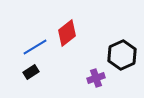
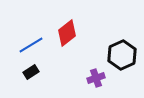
blue line: moved 4 px left, 2 px up
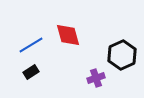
red diamond: moved 1 px right, 2 px down; rotated 68 degrees counterclockwise
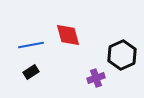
blue line: rotated 20 degrees clockwise
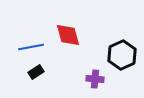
blue line: moved 2 px down
black rectangle: moved 5 px right
purple cross: moved 1 px left, 1 px down; rotated 24 degrees clockwise
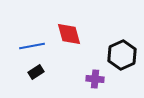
red diamond: moved 1 px right, 1 px up
blue line: moved 1 px right, 1 px up
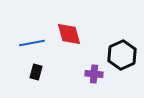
blue line: moved 3 px up
black rectangle: rotated 42 degrees counterclockwise
purple cross: moved 1 px left, 5 px up
